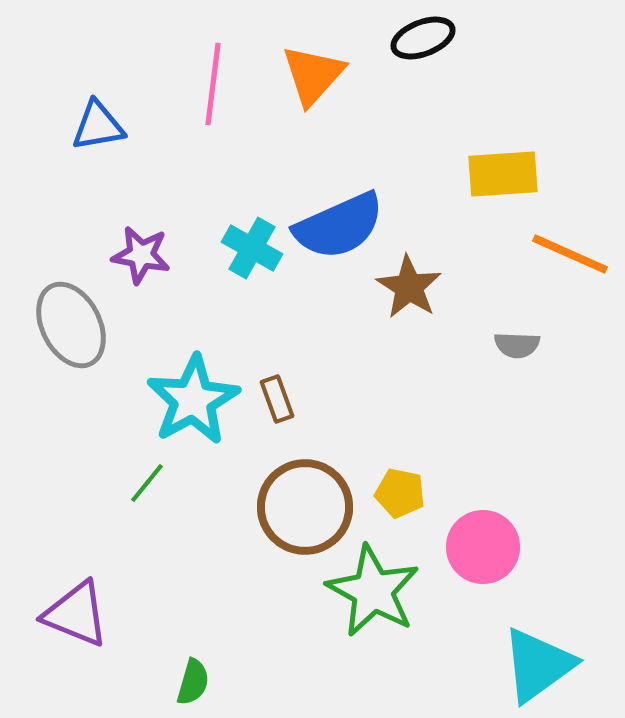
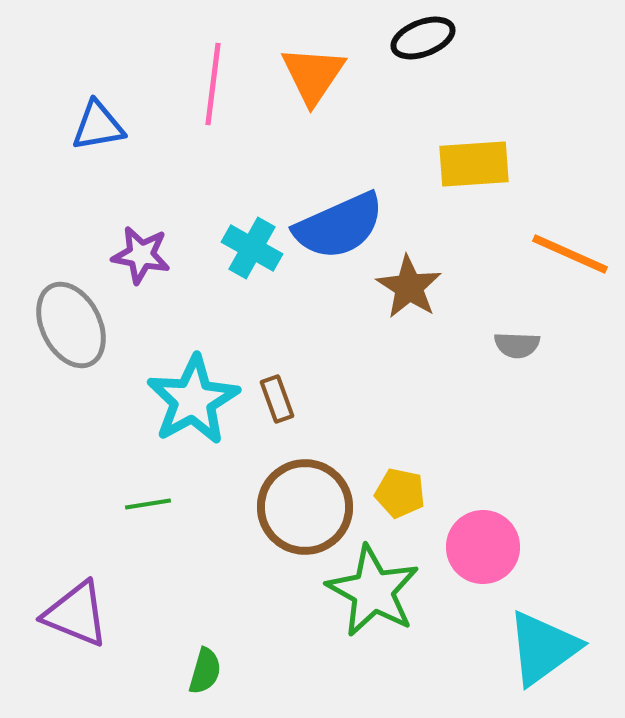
orange triangle: rotated 8 degrees counterclockwise
yellow rectangle: moved 29 px left, 10 px up
green line: moved 1 px right, 21 px down; rotated 42 degrees clockwise
cyan triangle: moved 5 px right, 17 px up
green semicircle: moved 12 px right, 11 px up
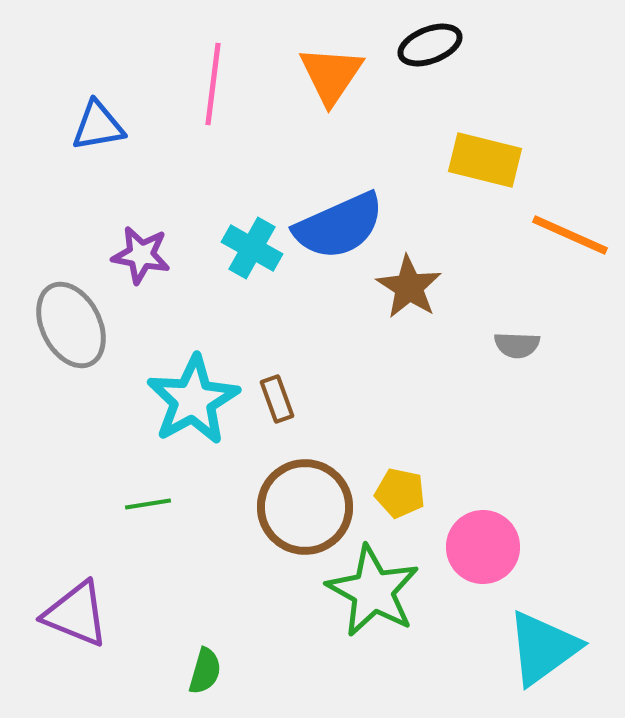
black ellipse: moved 7 px right, 7 px down
orange triangle: moved 18 px right
yellow rectangle: moved 11 px right, 4 px up; rotated 18 degrees clockwise
orange line: moved 19 px up
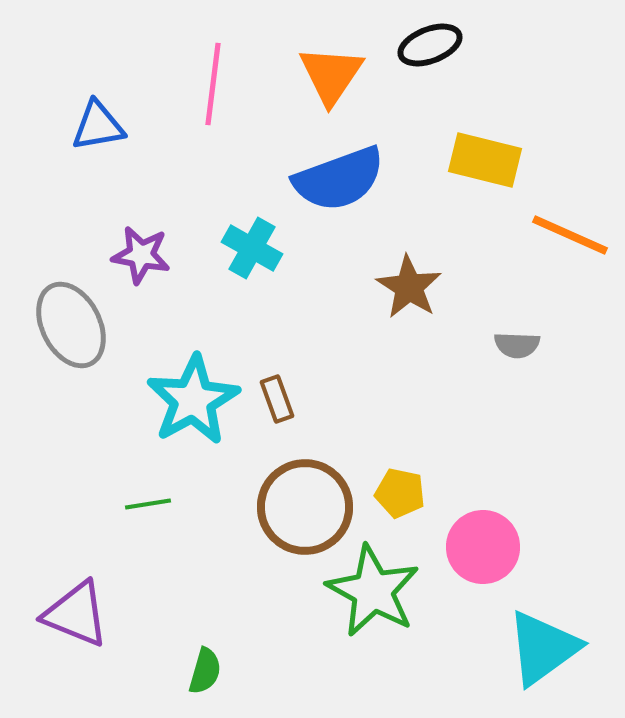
blue semicircle: moved 47 px up; rotated 4 degrees clockwise
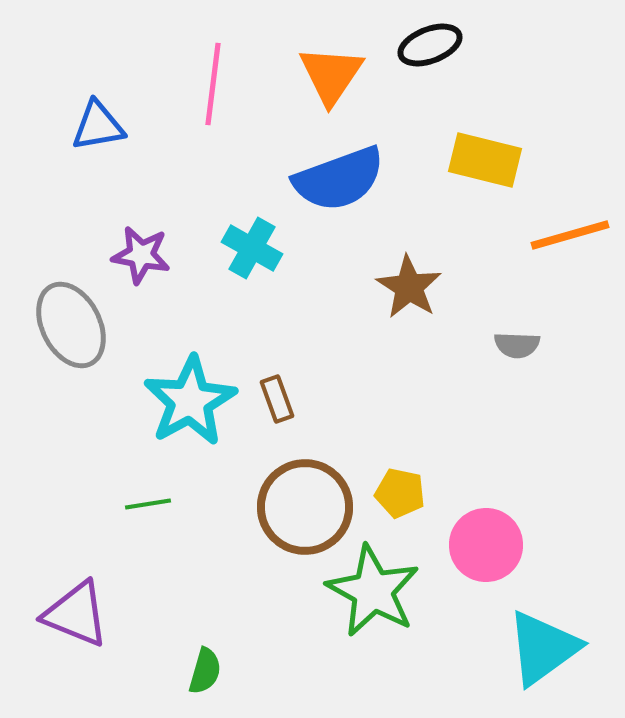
orange line: rotated 40 degrees counterclockwise
cyan star: moved 3 px left, 1 px down
pink circle: moved 3 px right, 2 px up
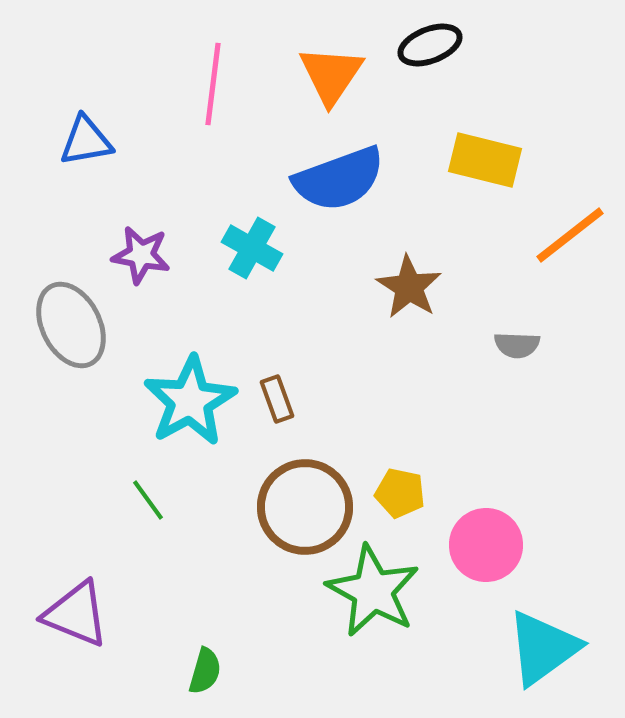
blue triangle: moved 12 px left, 15 px down
orange line: rotated 22 degrees counterclockwise
green line: moved 4 px up; rotated 63 degrees clockwise
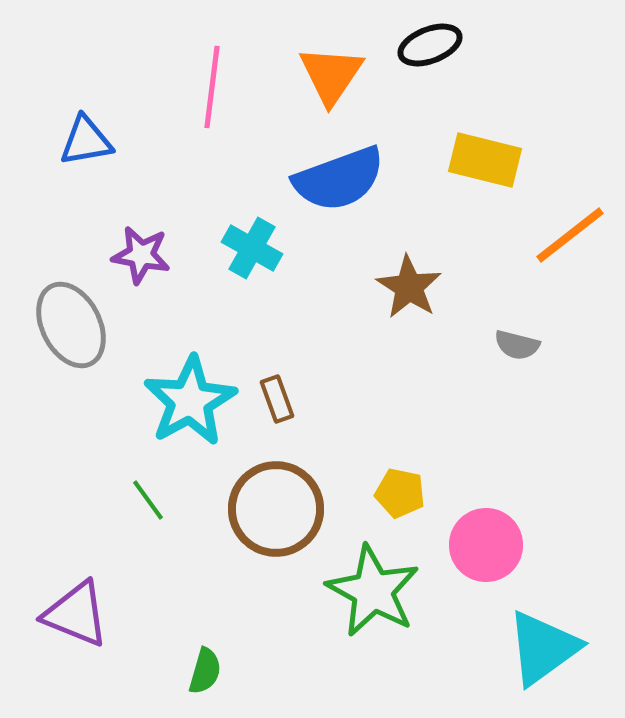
pink line: moved 1 px left, 3 px down
gray semicircle: rotated 12 degrees clockwise
brown circle: moved 29 px left, 2 px down
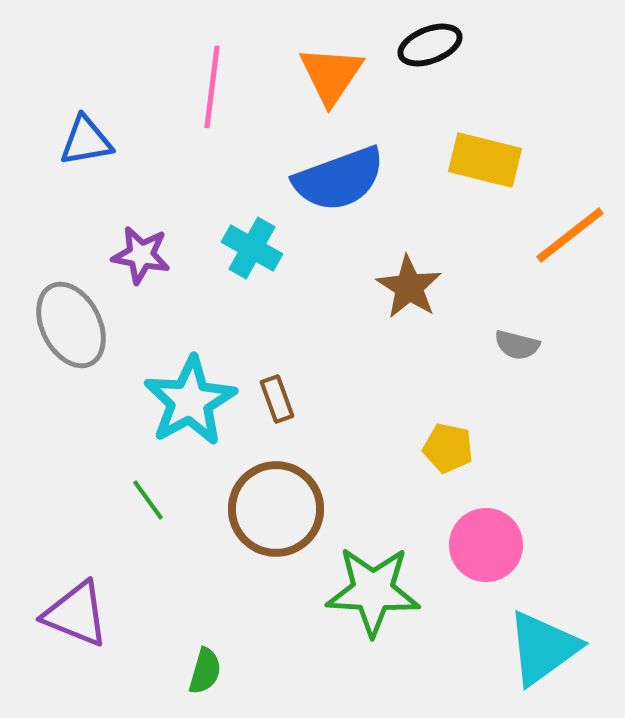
yellow pentagon: moved 48 px right, 45 px up
green star: rotated 26 degrees counterclockwise
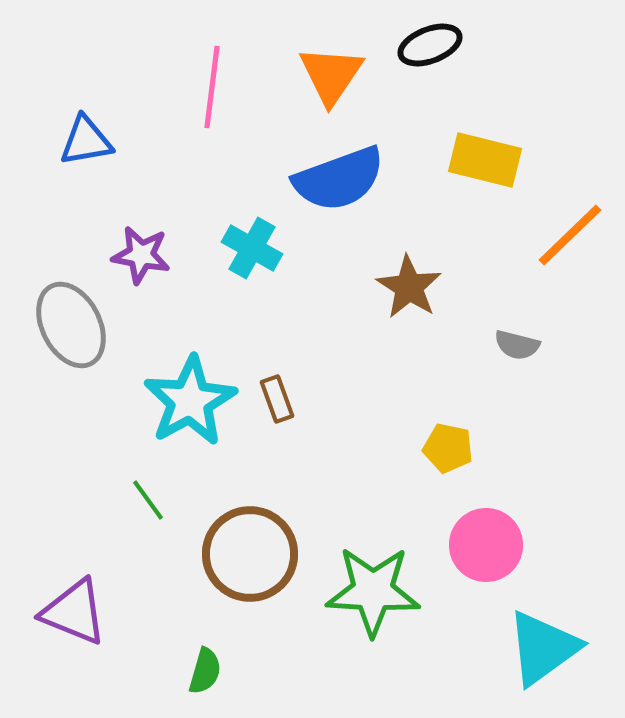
orange line: rotated 6 degrees counterclockwise
brown circle: moved 26 px left, 45 px down
purple triangle: moved 2 px left, 2 px up
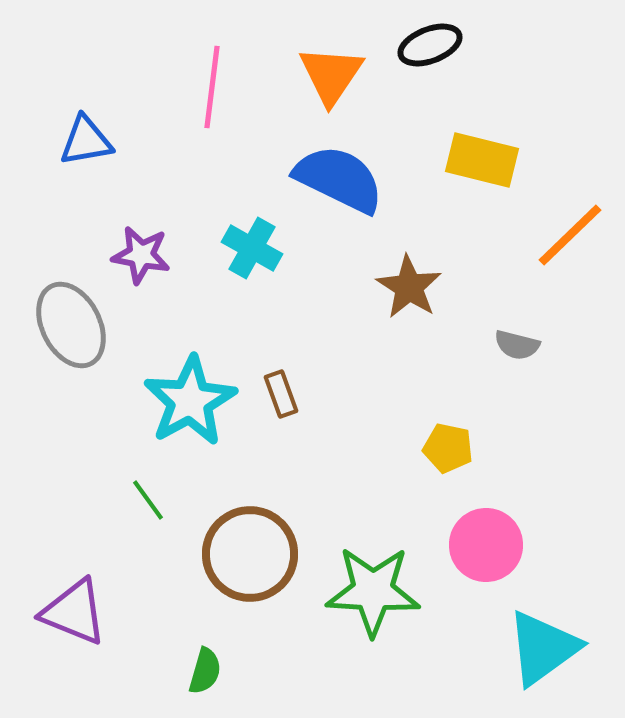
yellow rectangle: moved 3 px left
blue semicircle: rotated 134 degrees counterclockwise
brown rectangle: moved 4 px right, 5 px up
